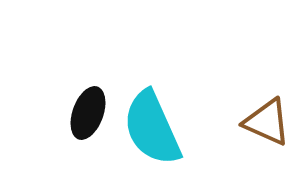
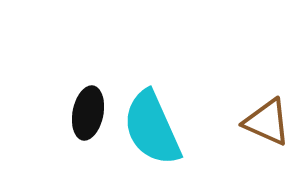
black ellipse: rotated 9 degrees counterclockwise
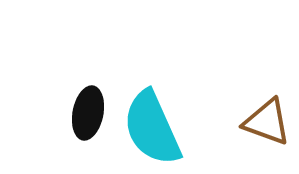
brown triangle: rotated 4 degrees counterclockwise
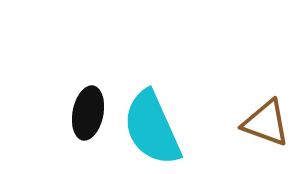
brown triangle: moved 1 px left, 1 px down
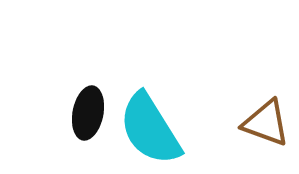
cyan semicircle: moved 2 px left, 1 px down; rotated 8 degrees counterclockwise
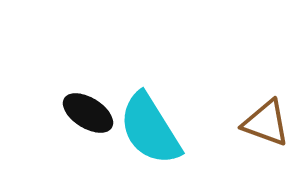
black ellipse: rotated 69 degrees counterclockwise
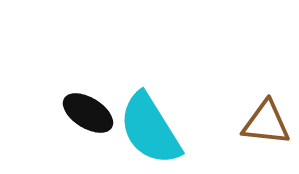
brown triangle: rotated 14 degrees counterclockwise
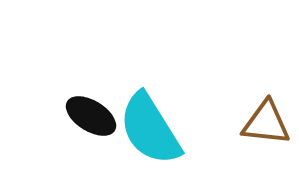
black ellipse: moved 3 px right, 3 px down
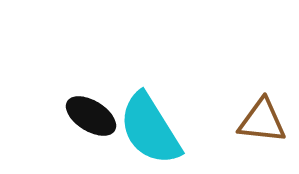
brown triangle: moved 4 px left, 2 px up
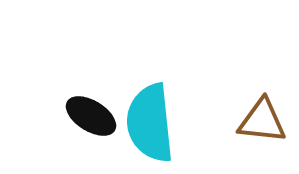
cyan semicircle: moved 6 px up; rotated 26 degrees clockwise
